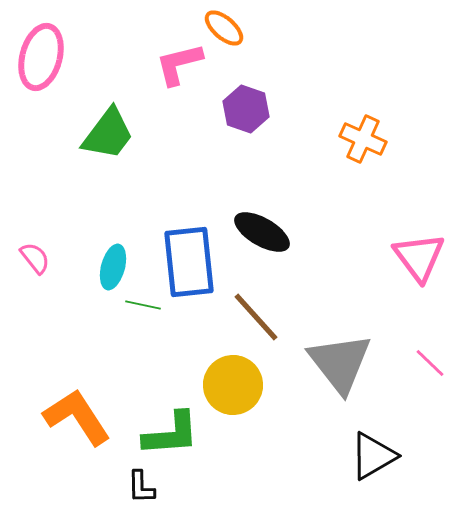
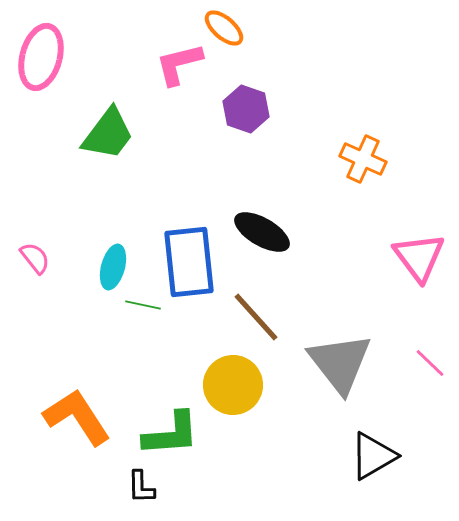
orange cross: moved 20 px down
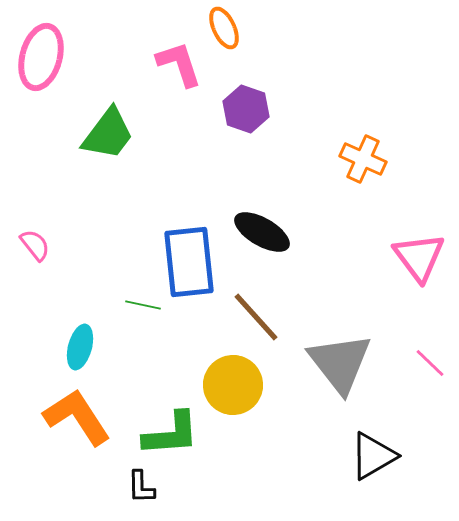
orange ellipse: rotated 24 degrees clockwise
pink L-shape: rotated 86 degrees clockwise
pink semicircle: moved 13 px up
cyan ellipse: moved 33 px left, 80 px down
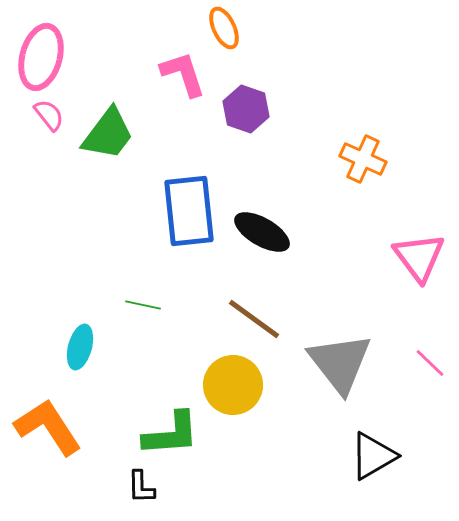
pink L-shape: moved 4 px right, 10 px down
pink semicircle: moved 14 px right, 130 px up
blue rectangle: moved 51 px up
brown line: moved 2 px left, 2 px down; rotated 12 degrees counterclockwise
orange L-shape: moved 29 px left, 10 px down
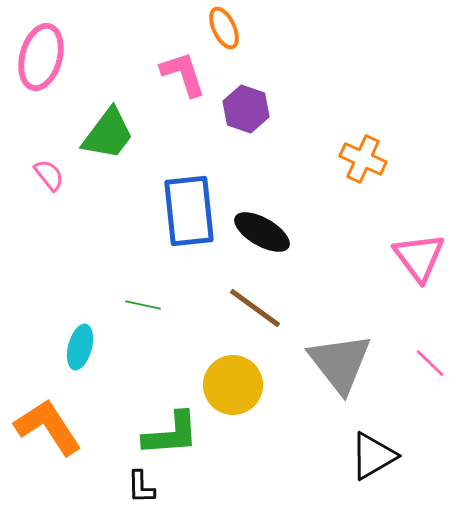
pink semicircle: moved 60 px down
brown line: moved 1 px right, 11 px up
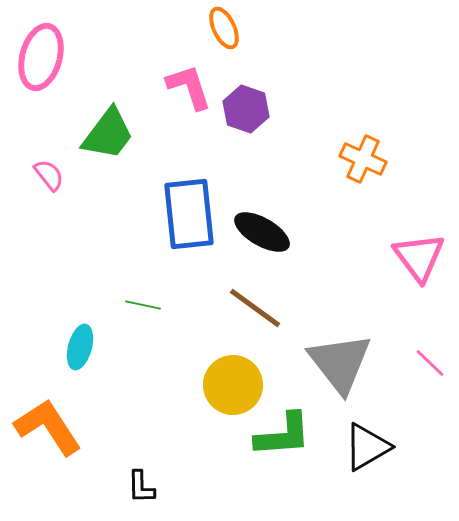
pink L-shape: moved 6 px right, 13 px down
blue rectangle: moved 3 px down
green L-shape: moved 112 px right, 1 px down
black triangle: moved 6 px left, 9 px up
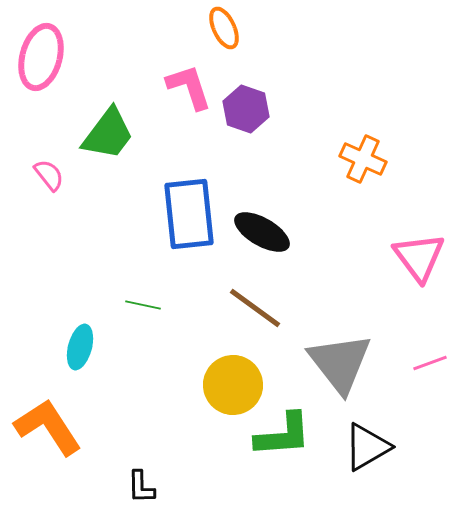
pink line: rotated 64 degrees counterclockwise
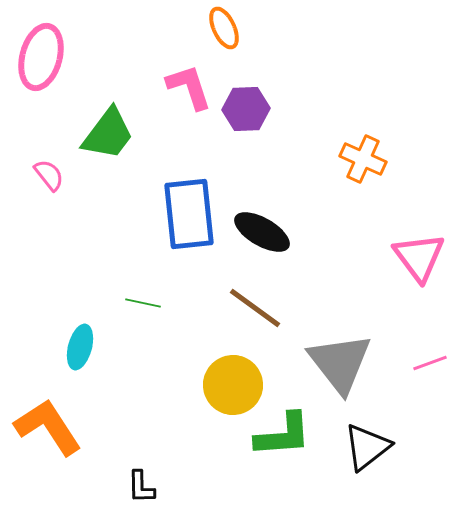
purple hexagon: rotated 21 degrees counterclockwise
green line: moved 2 px up
black triangle: rotated 8 degrees counterclockwise
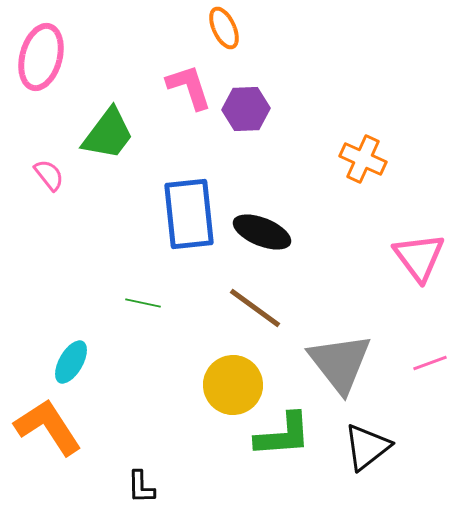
black ellipse: rotated 8 degrees counterclockwise
cyan ellipse: moved 9 px left, 15 px down; rotated 15 degrees clockwise
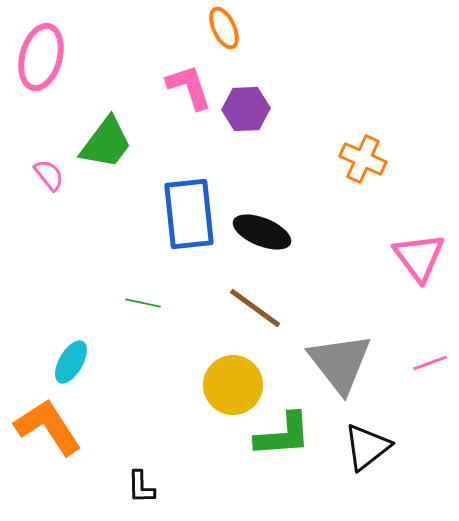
green trapezoid: moved 2 px left, 9 px down
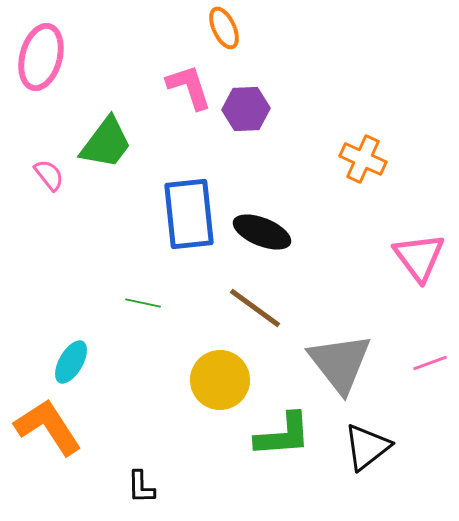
yellow circle: moved 13 px left, 5 px up
